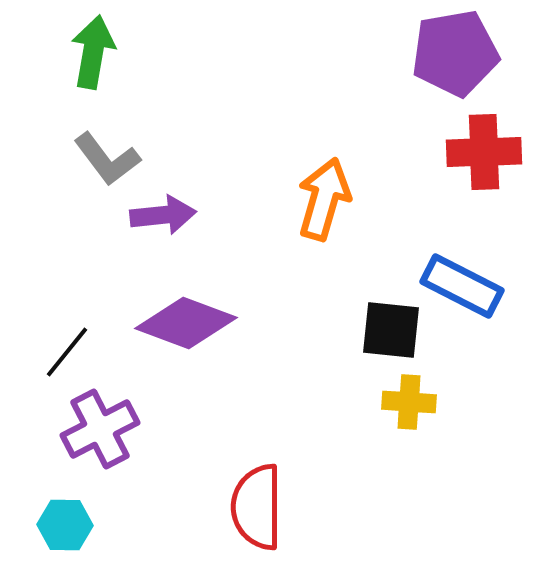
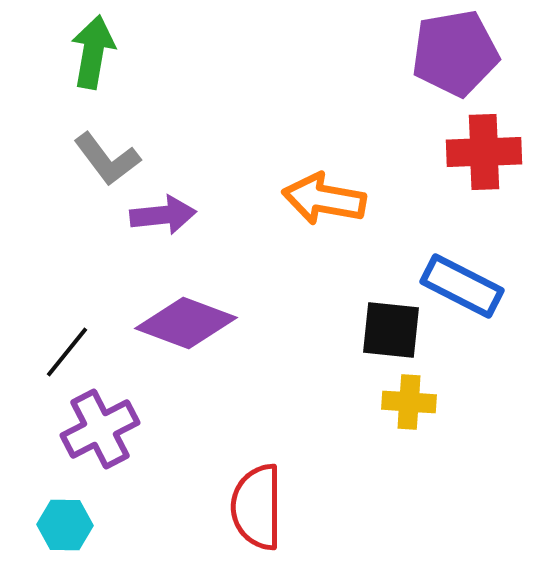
orange arrow: rotated 96 degrees counterclockwise
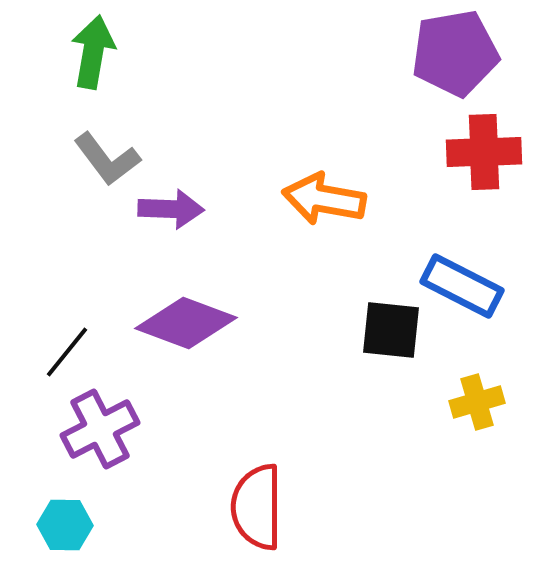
purple arrow: moved 8 px right, 6 px up; rotated 8 degrees clockwise
yellow cross: moved 68 px right; rotated 20 degrees counterclockwise
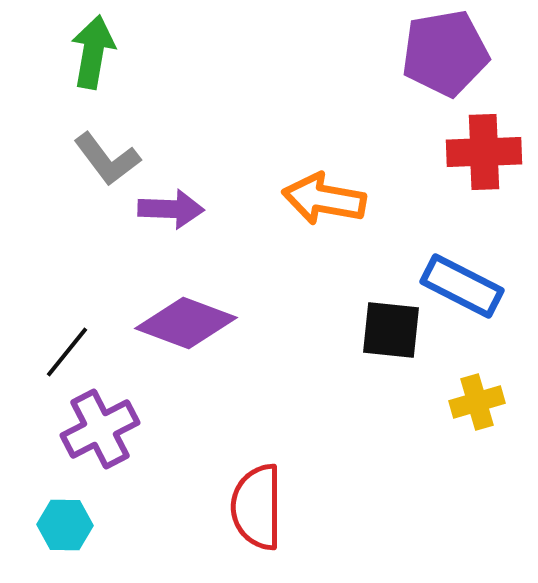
purple pentagon: moved 10 px left
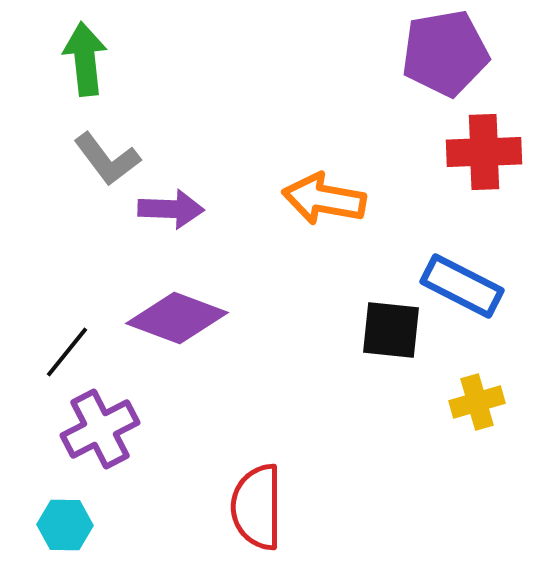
green arrow: moved 8 px left, 7 px down; rotated 16 degrees counterclockwise
purple diamond: moved 9 px left, 5 px up
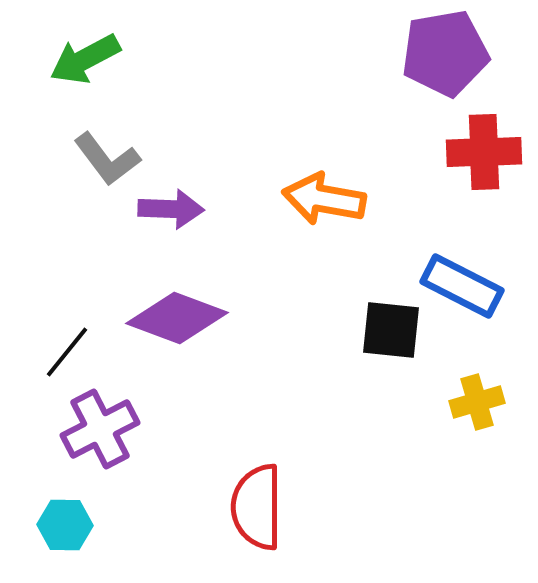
green arrow: rotated 112 degrees counterclockwise
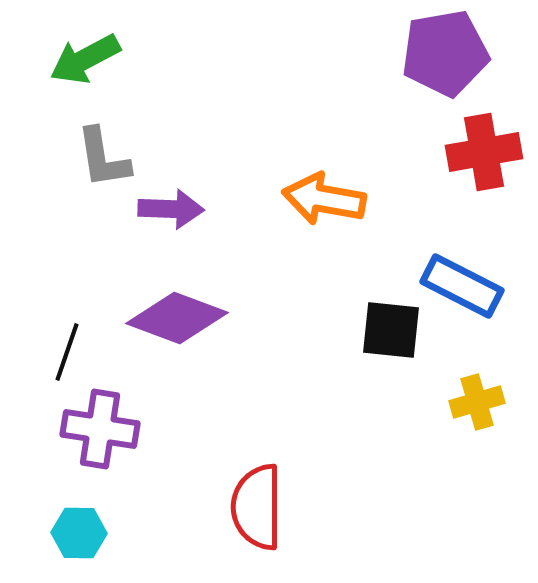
red cross: rotated 8 degrees counterclockwise
gray L-shape: moved 4 px left, 1 px up; rotated 28 degrees clockwise
black line: rotated 20 degrees counterclockwise
purple cross: rotated 36 degrees clockwise
cyan hexagon: moved 14 px right, 8 px down
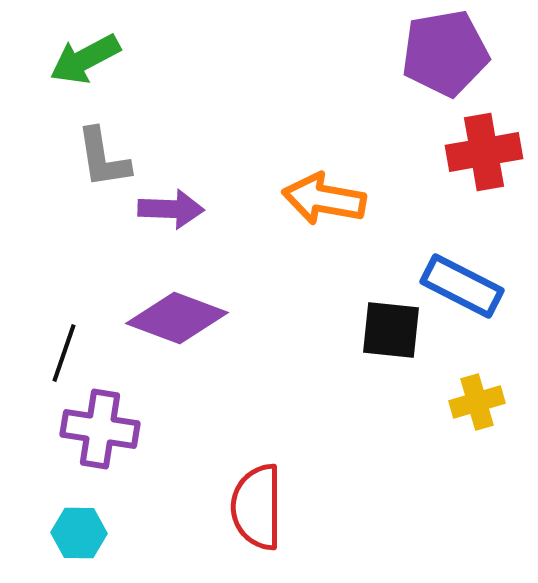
black line: moved 3 px left, 1 px down
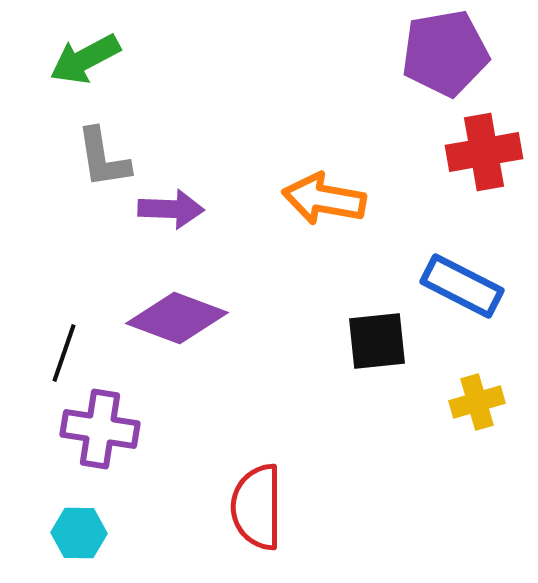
black square: moved 14 px left, 11 px down; rotated 12 degrees counterclockwise
